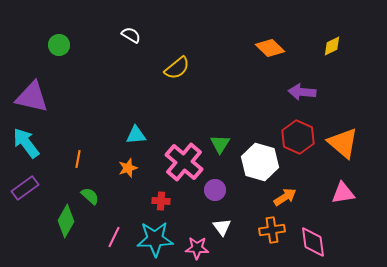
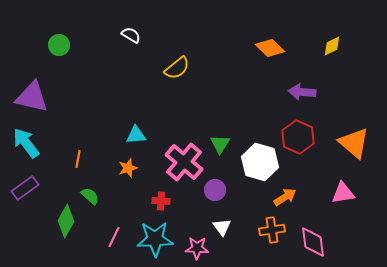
orange triangle: moved 11 px right
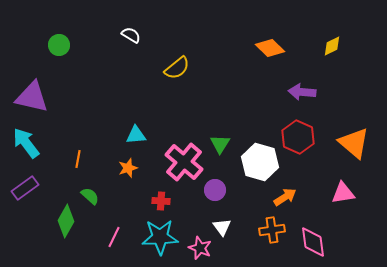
cyan star: moved 5 px right, 2 px up
pink star: moved 3 px right; rotated 20 degrees clockwise
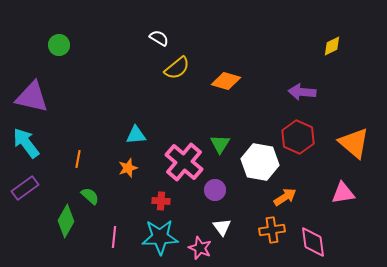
white semicircle: moved 28 px right, 3 px down
orange diamond: moved 44 px left, 33 px down; rotated 28 degrees counterclockwise
white hexagon: rotated 6 degrees counterclockwise
pink line: rotated 20 degrees counterclockwise
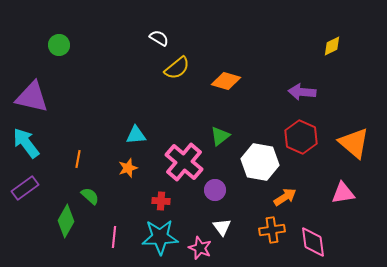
red hexagon: moved 3 px right
green triangle: moved 8 px up; rotated 20 degrees clockwise
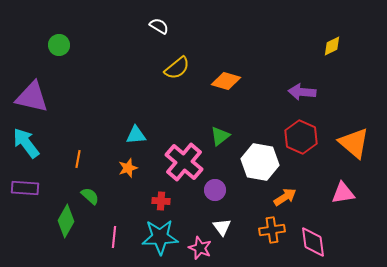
white semicircle: moved 12 px up
purple rectangle: rotated 40 degrees clockwise
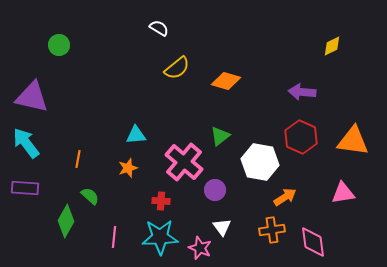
white semicircle: moved 2 px down
orange triangle: moved 1 px left, 2 px up; rotated 32 degrees counterclockwise
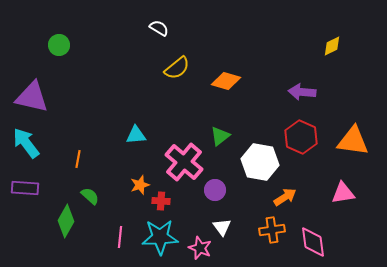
orange star: moved 12 px right, 17 px down
pink line: moved 6 px right
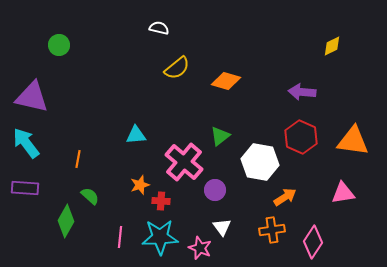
white semicircle: rotated 18 degrees counterclockwise
pink diamond: rotated 40 degrees clockwise
